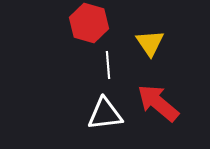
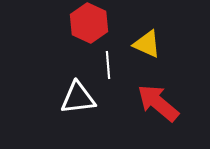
red hexagon: rotated 9 degrees clockwise
yellow triangle: moved 3 px left, 1 px down; rotated 32 degrees counterclockwise
white triangle: moved 27 px left, 16 px up
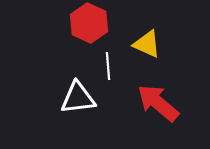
white line: moved 1 px down
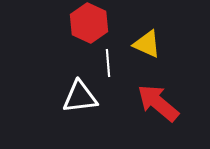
white line: moved 3 px up
white triangle: moved 2 px right, 1 px up
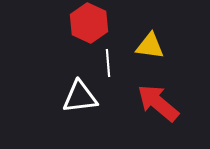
yellow triangle: moved 3 px right, 2 px down; rotated 16 degrees counterclockwise
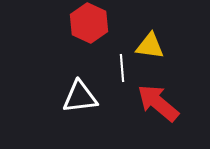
white line: moved 14 px right, 5 px down
